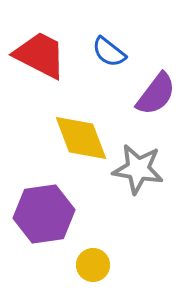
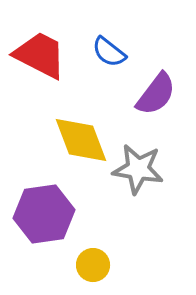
yellow diamond: moved 2 px down
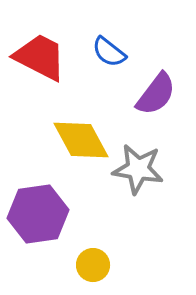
red trapezoid: moved 2 px down
yellow diamond: rotated 8 degrees counterclockwise
purple hexagon: moved 6 px left
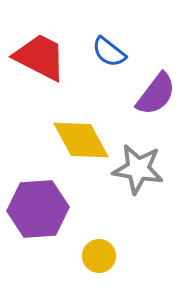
purple hexagon: moved 5 px up; rotated 4 degrees clockwise
yellow circle: moved 6 px right, 9 px up
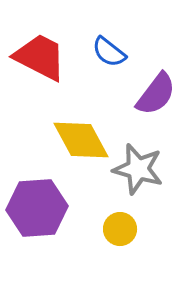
gray star: rotated 6 degrees clockwise
purple hexagon: moved 1 px left, 1 px up
yellow circle: moved 21 px right, 27 px up
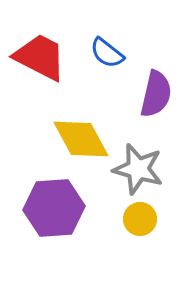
blue semicircle: moved 2 px left, 1 px down
purple semicircle: rotated 24 degrees counterclockwise
yellow diamond: moved 1 px up
purple hexagon: moved 17 px right
yellow circle: moved 20 px right, 10 px up
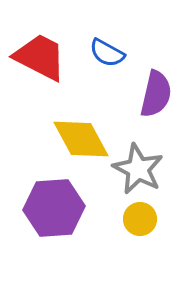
blue semicircle: rotated 9 degrees counterclockwise
gray star: rotated 12 degrees clockwise
